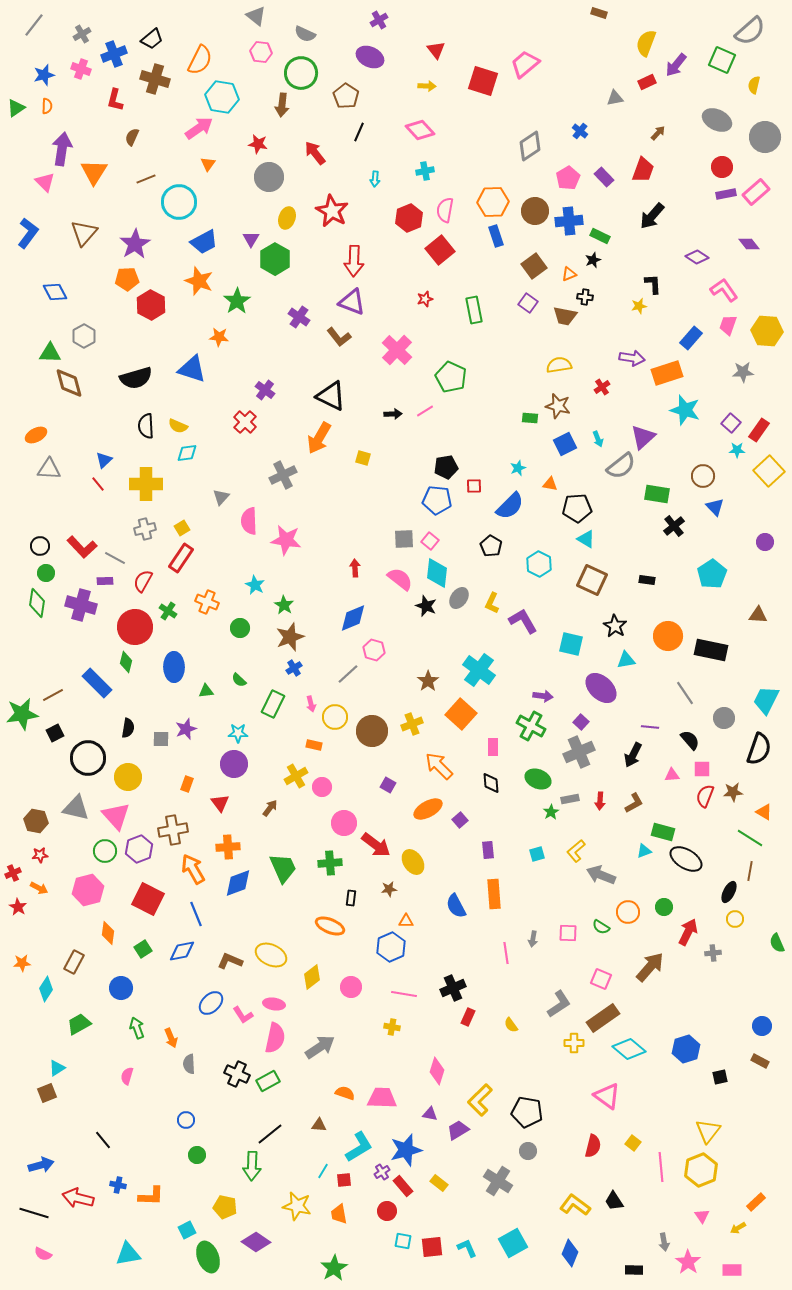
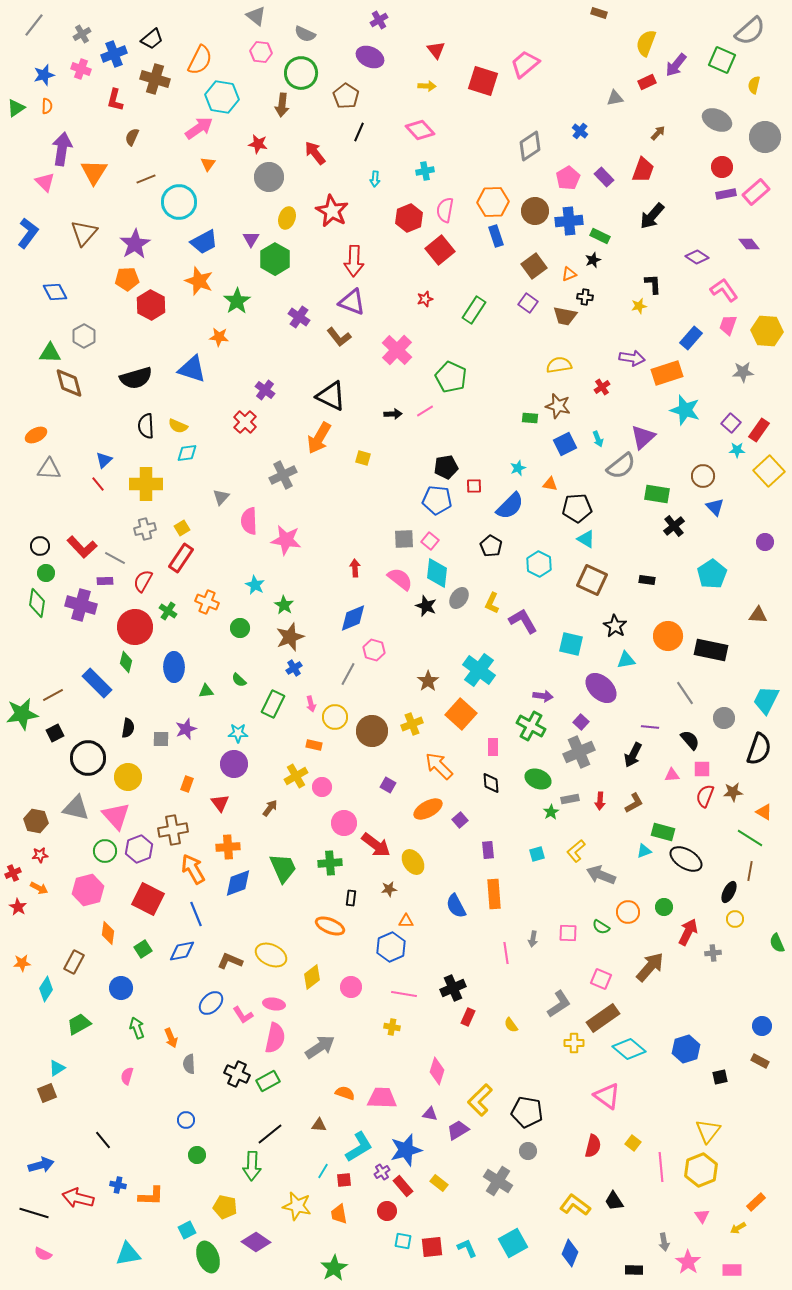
green rectangle at (474, 310): rotated 44 degrees clockwise
gray line at (348, 674): rotated 20 degrees counterclockwise
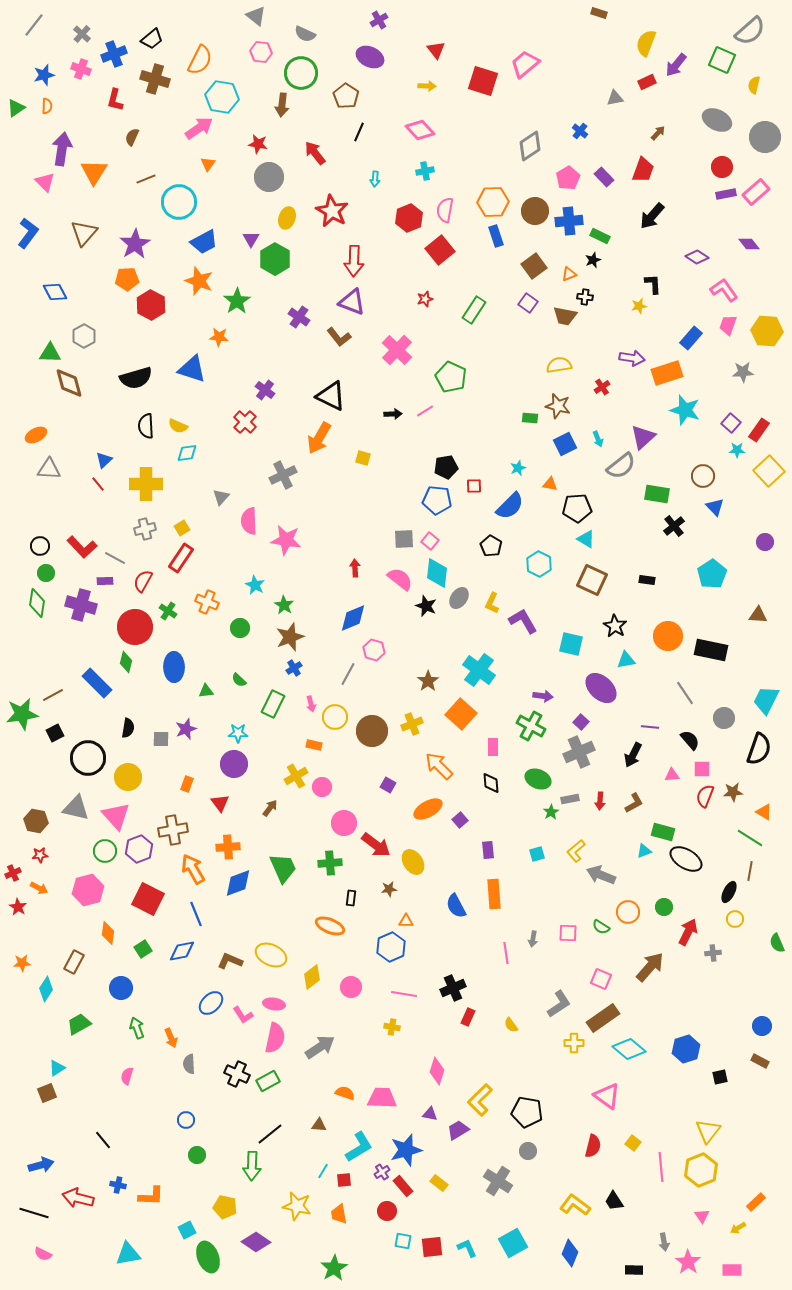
gray cross at (82, 34): rotated 18 degrees counterclockwise
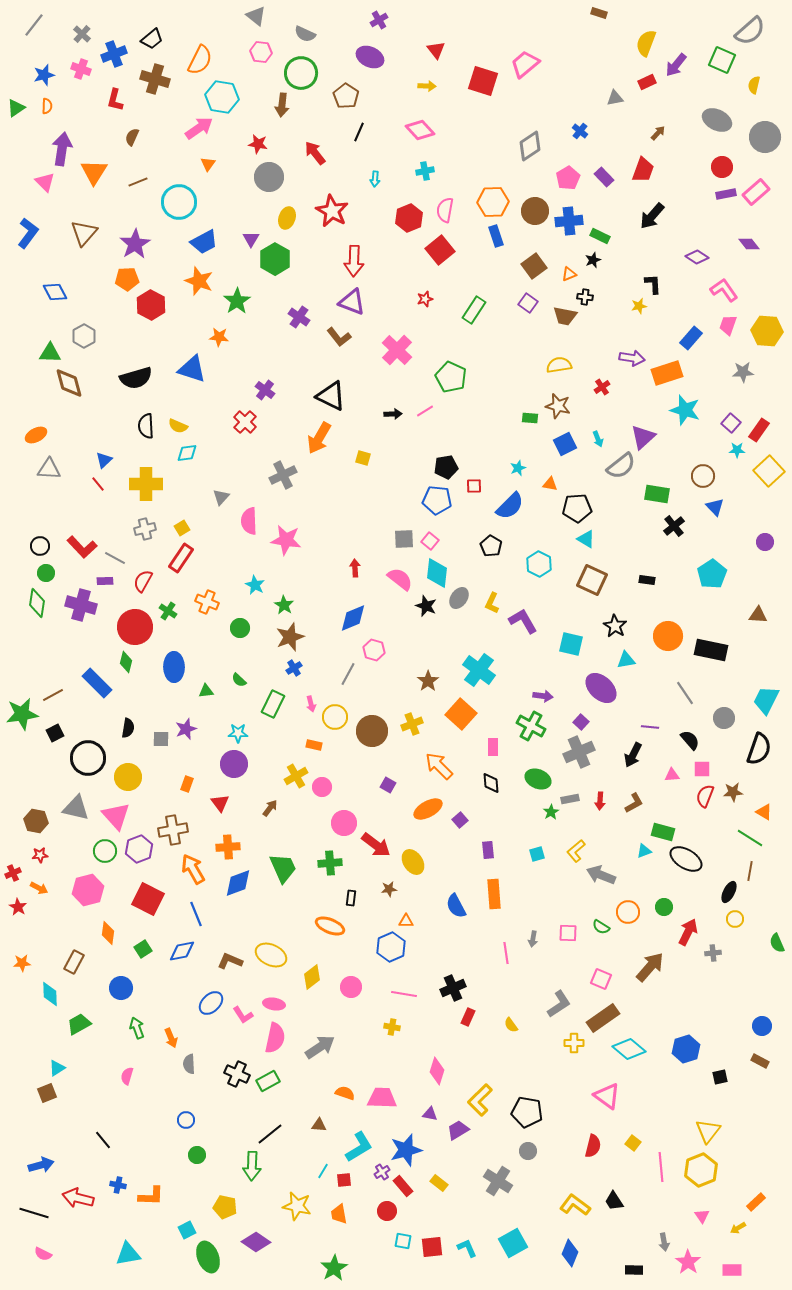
brown line at (146, 179): moved 8 px left, 3 px down
cyan diamond at (46, 989): moved 4 px right, 5 px down; rotated 35 degrees counterclockwise
